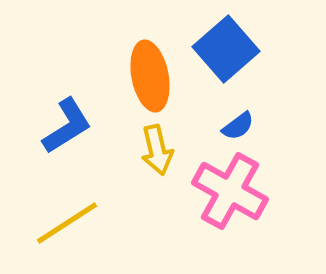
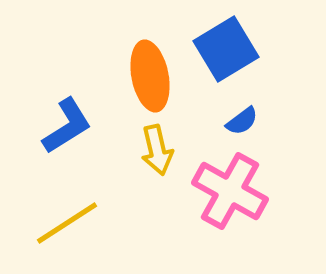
blue square: rotated 10 degrees clockwise
blue semicircle: moved 4 px right, 5 px up
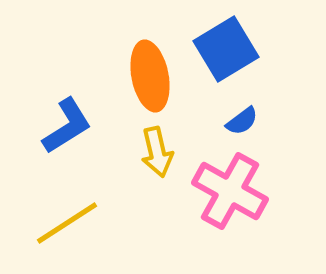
yellow arrow: moved 2 px down
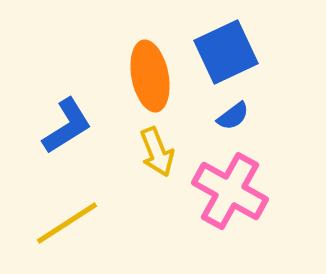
blue square: moved 3 px down; rotated 6 degrees clockwise
blue semicircle: moved 9 px left, 5 px up
yellow arrow: rotated 9 degrees counterclockwise
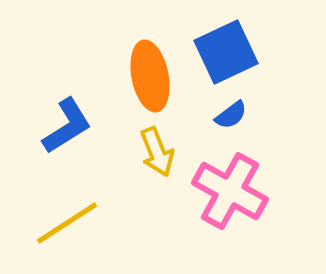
blue semicircle: moved 2 px left, 1 px up
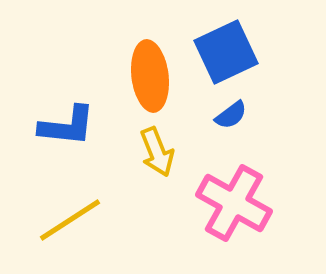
orange ellipse: rotated 4 degrees clockwise
blue L-shape: rotated 38 degrees clockwise
pink cross: moved 4 px right, 12 px down
yellow line: moved 3 px right, 3 px up
